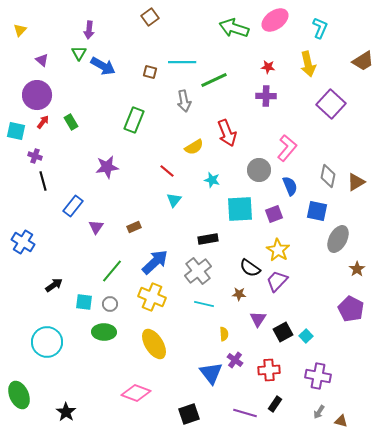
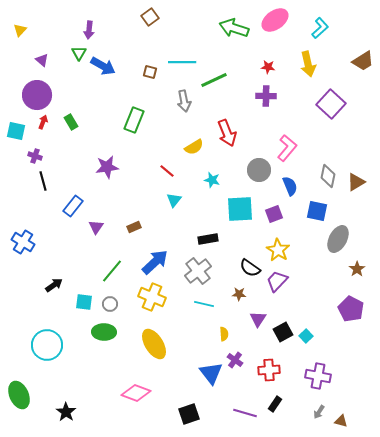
cyan L-shape at (320, 28): rotated 25 degrees clockwise
red arrow at (43, 122): rotated 16 degrees counterclockwise
cyan circle at (47, 342): moved 3 px down
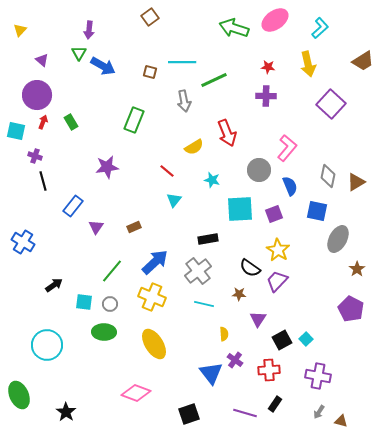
black square at (283, 332): moved 1 px left, 8 px down
cyan square at (306, 336): moved 3 px down
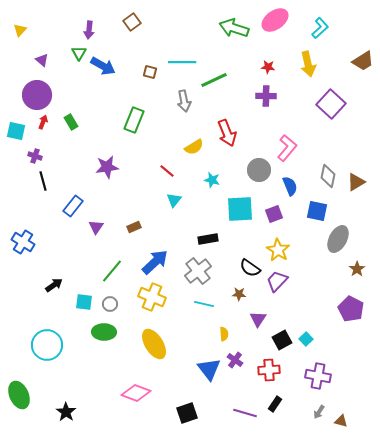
brown square at (150, 17): moved 18 px left, 5 px down
blue triangle at (211, 373): moved 2 px left, 4 px up
black square at (189, 414): moved 2 px left, 1 px up
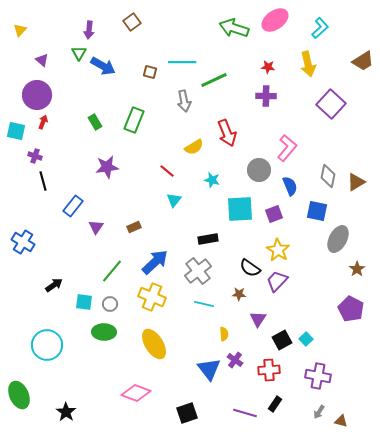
green rectangle at (71, 122): moved 24 px right
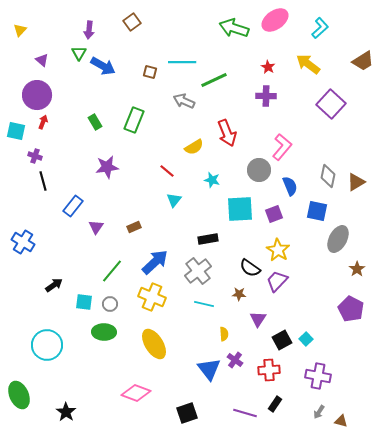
yellow arrow at (308, 64): rotated 140 degrees clockwise
red star at (268, 67): rotated 24 degrees clockwise
gray arrow at (184, 101): rotated 125 degrees clockwise
pink L-shape at (287, 148): moved 5 px left, 1 px up
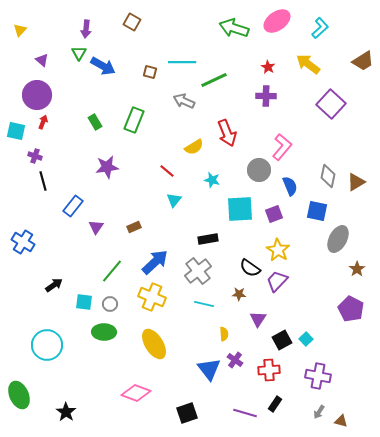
pink ellipse at (275, 20): moved 2 px right, 1 px down
brown square at (132, 22): rotated 24 degrees counterclockwise
purple arrow at (89, 30): moved 3 px left, 1 px up
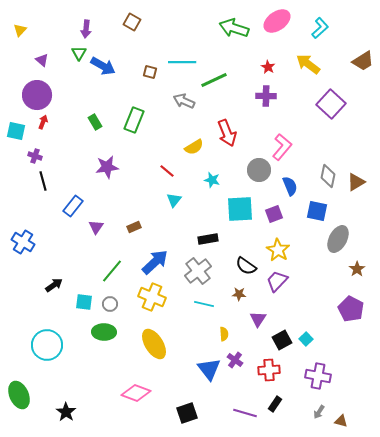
black semicircle at (250, 268): moved 4 px left, 2 px up
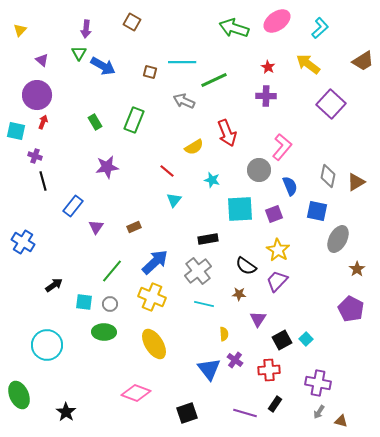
purple cross at (318, 376): moved 7 px down
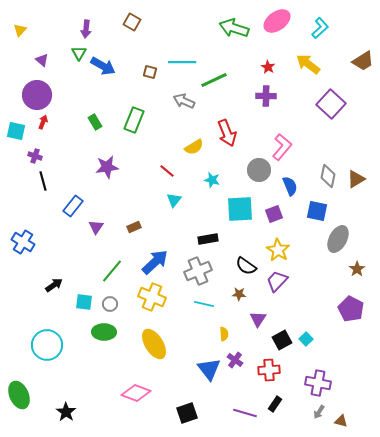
brown triangle at (356, 182): moved 3 px up
gray cross at (198, 271): rotated 16 degrees clockwise
